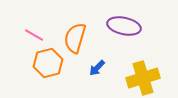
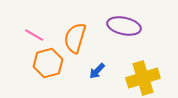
blue arrow: moved 3 px down
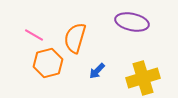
purple ellipse: moved 8 px right, 4 px up
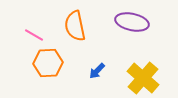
orange semicircle: moved 12 px up; rotated 28 degrees counterclockwise
orange hexagon: rotated 12 degrees clockwise
yellow cross: rotated 32 degrees counterclockwise
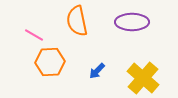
purple ellipse: rotated 12 degrees counterclockwise
orange semicircle: moved 2 px right, 5 px up
orange hexagon: moved 2 px right, 1 px up
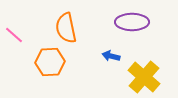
orange semicircle: moved 11 px left, 7 px down
pink line: moved 20 px left; rotated 12 degrees clockwise
blue arrow: moved 14 px right, 15 px up; rotated 60 degrees clockwise
yellow cross: moved 1 px right, 1 px up
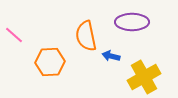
orange semicircle: moved 20 px right, 8 px down
yellow cross: rotated 20 degrees clockwise
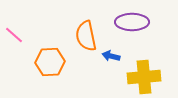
yellow cross: rotated 24 degrees clockwise
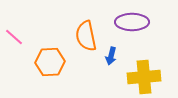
pink line: moved 2 px down
blue arrow: rotated 90 degrees counterclockwise
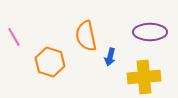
purple ellipse: moved 18 px right, 10 px down
pink line: rotated 18 degrees clockwise
blue arrow: moved 1 px left, 1 px down
orange hexagon: rotated 20 degrees clockwise
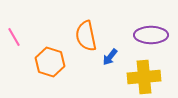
purple ellipse: moved 1 px right, 3 px down
blue arrow: rotated 24 degrees clockwise
